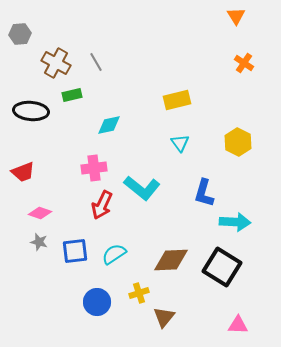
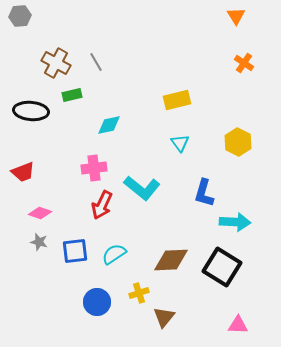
gray hexagon: moved 18 px up
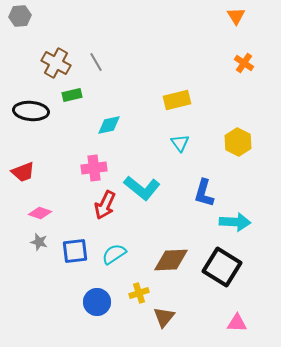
red arrow: moved 3 px right
pink triangle: moved 1 px left, 2 px up
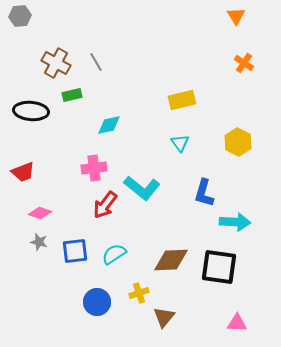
yellow rectangle: moved 5 px right
red arrow: rotated 12 degrees clockwise
black square: moved 3 px left; rotated 24 degrees counterclockwise
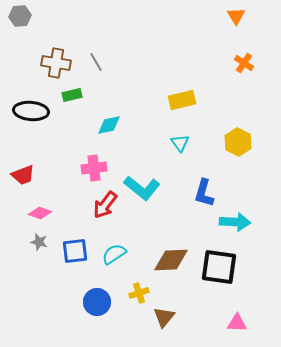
brown cross: rotated 20 degrees counterclockwise
red trapezoid: moved 3 px down
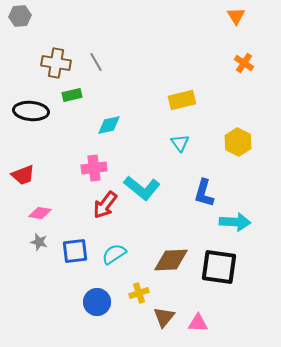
pink diamond: rotated 10 degrees counterclockwise
pink triangle: moved 39 px left
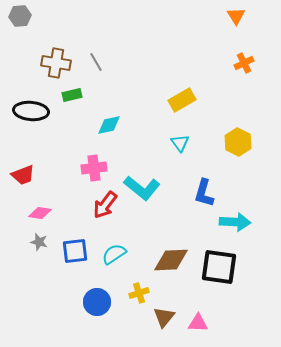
orange cross: rotated 30 degrees clockwise
yellow rectangle: rotated 16 degrees counterclockwise
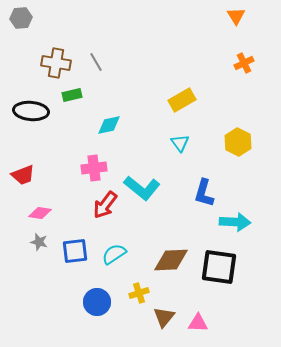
gray hexagon: moved 1 px right, 2 px down
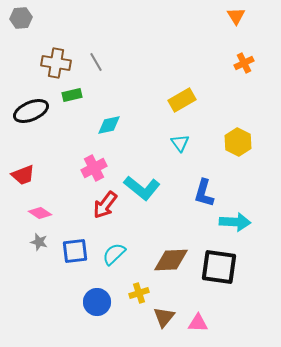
black ellipse: rotated 28 degrees counterclockwise
pink cross: rotated 20 degrees counterclockwise
pink diamond: rotated 25 degrees clockwise
cyan semicircle: rotated 10 degrees counterclockwise
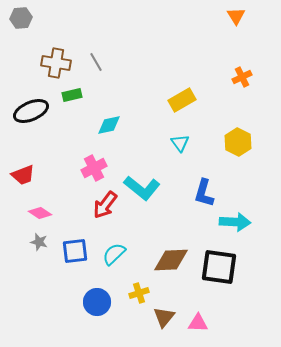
orange cross: moved 2 px left, 14 px down
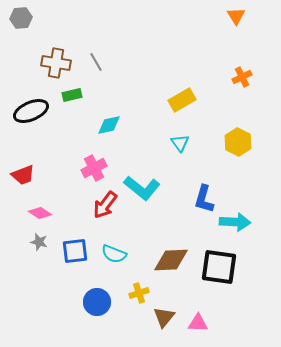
blue L-shape: moved 6 px down
cyan semicircle: rotated 115 degrees counterclockwise
